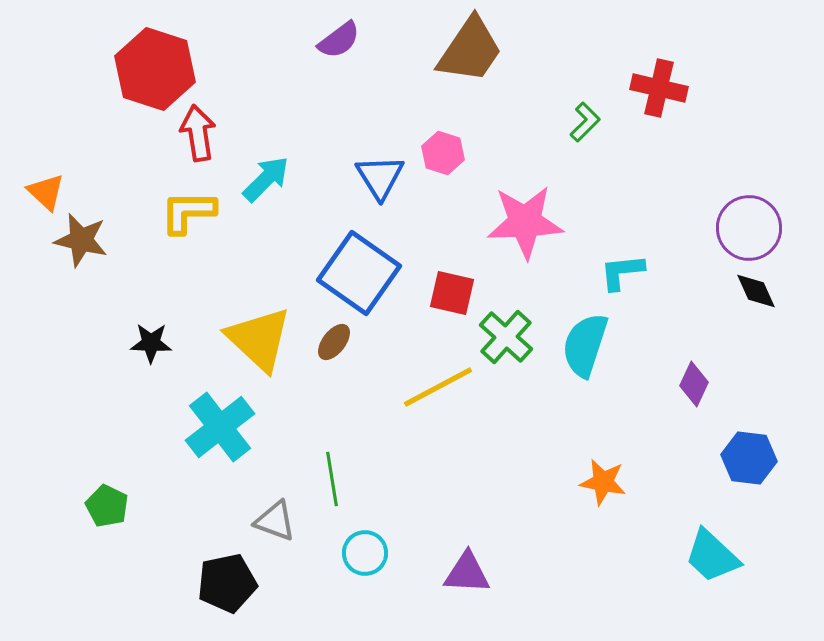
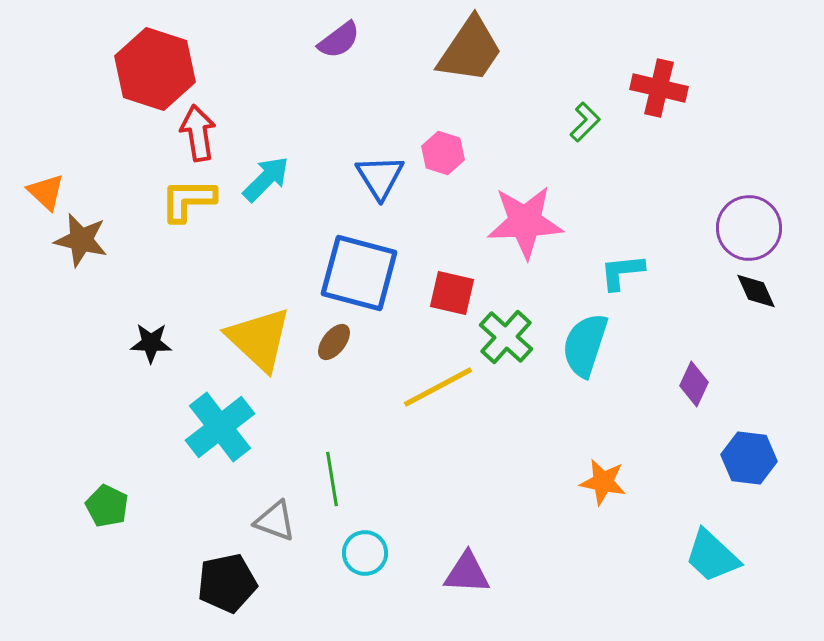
yellow L-shape: moved 12 px up
blue square: rotated 20 degrees counterclockwise
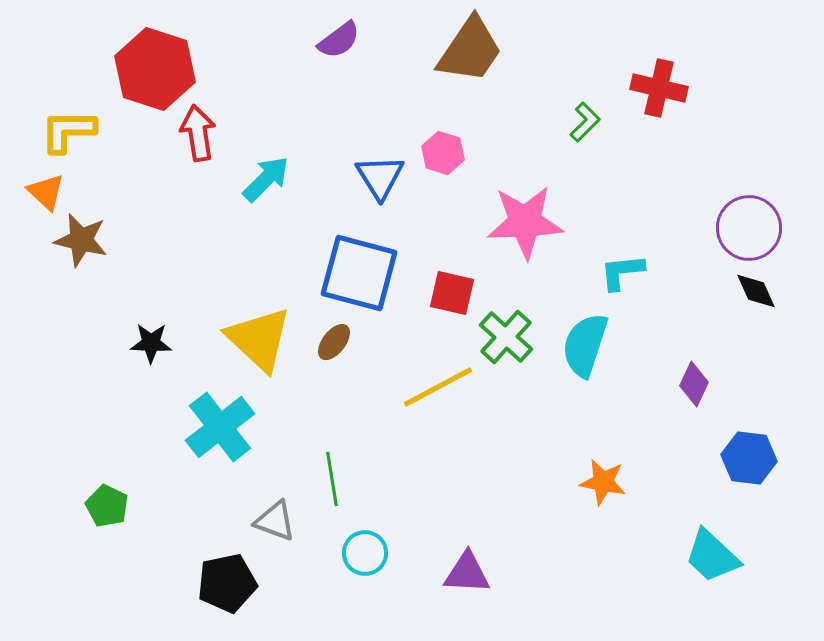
yellow L-shape: moved 120 px left, 69 px up
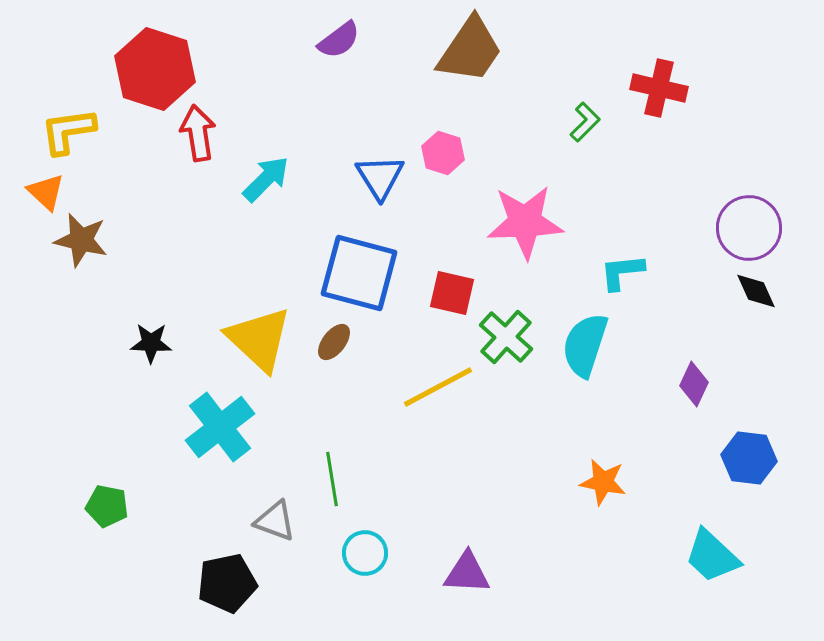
yellow L-shape: rotated 8 degrees counterclockwise
green pentagon: rotated 15 degrees counterclockwise
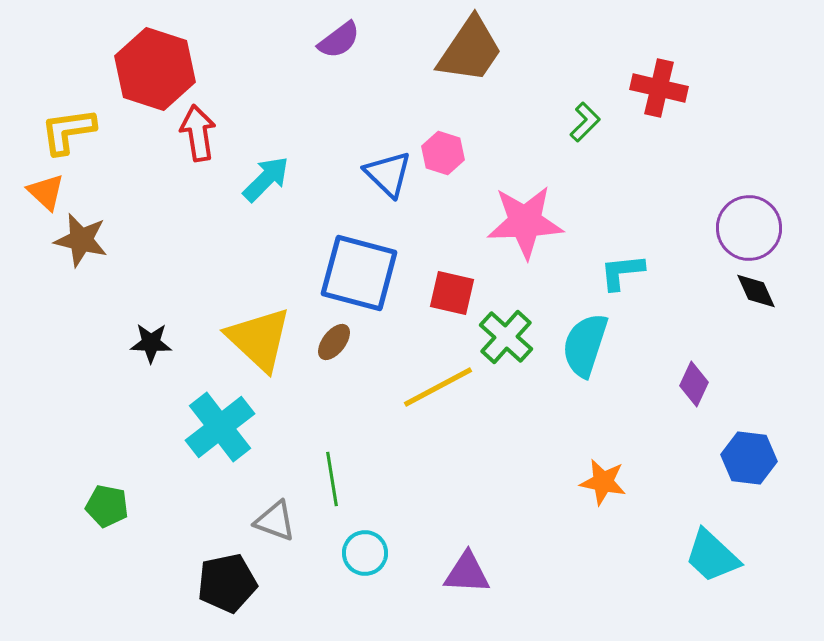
blue triangle: moved 8 px right, 3 px up; rotated 14 degrees counterclockwise
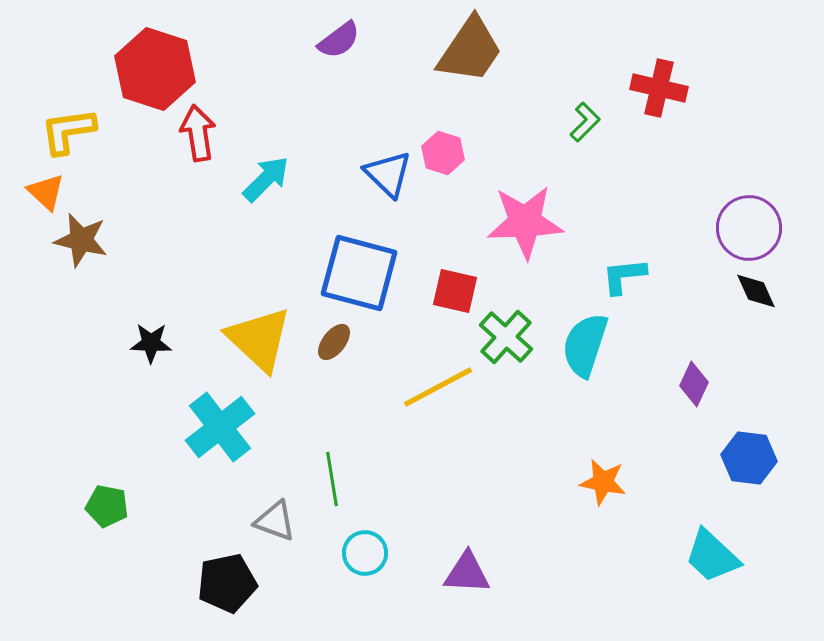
cyan L-shape: moved 2 px right, 4 px down
red square: moved 3 px right, 2 px up
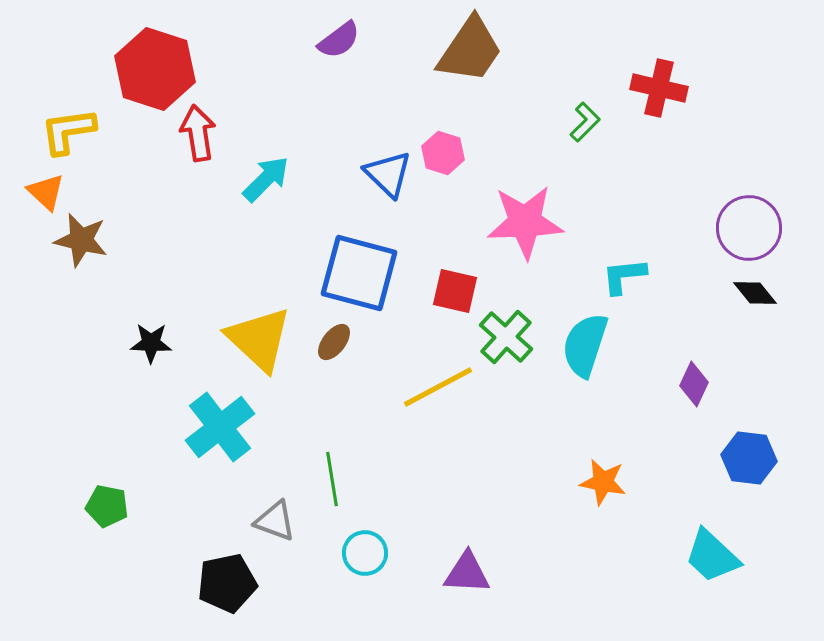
black diamond: moved 1 px left, 2 px down; rotated 15 degrees counterclockwise
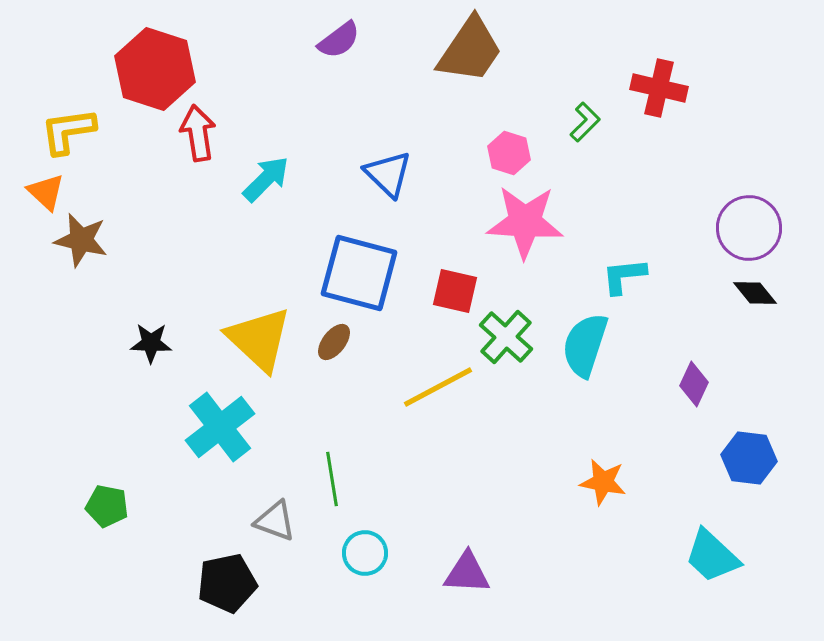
pink hexagon: moved 66 px right
pink star: rotated 6 degrees clockwise
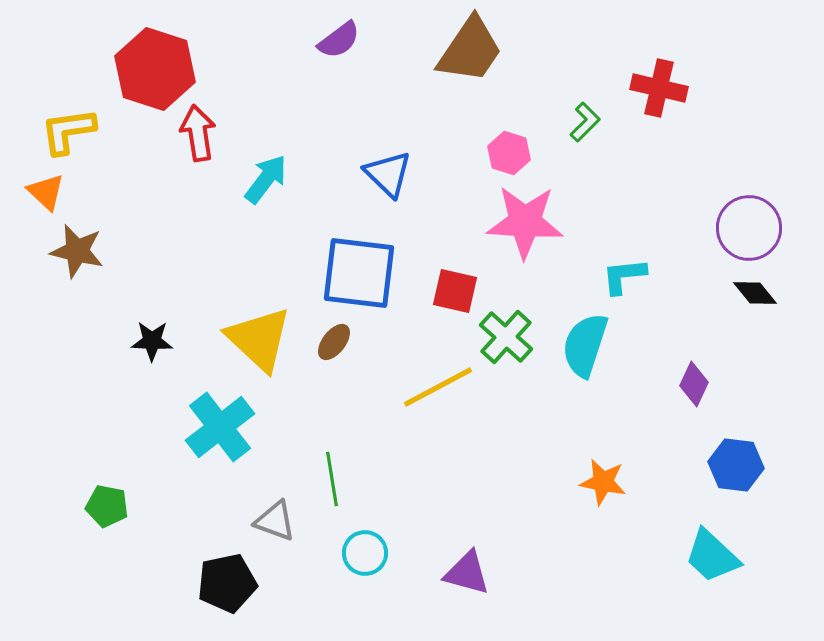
cyan arrow: rotated 8 degrees counterclockwise
brown star: moved 4 px left, 11 px down
blue square: rotated 8 degrees counterclockwise
black star: moved 1 px right, 2 px up
blue hexagon: moved 13 px left, 7 px down
purple triangle: rotated 12 degrees clockwise
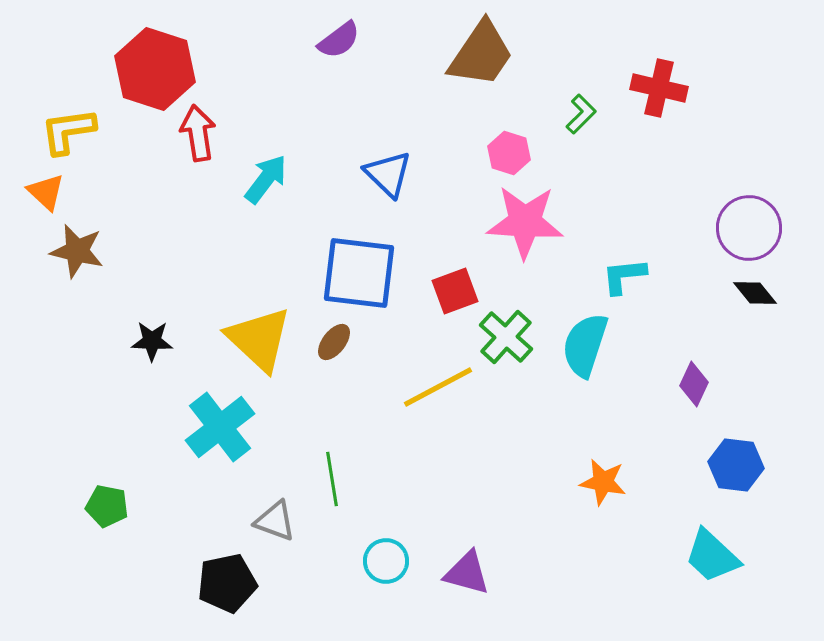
brown trapezoid: moved 11 px right, 4 px down
green L-shape: moved 4 px left, 8 px up
red square: rotated 33 degrees counterclockwise
cyan circle: moved 21 px right, 8 px down
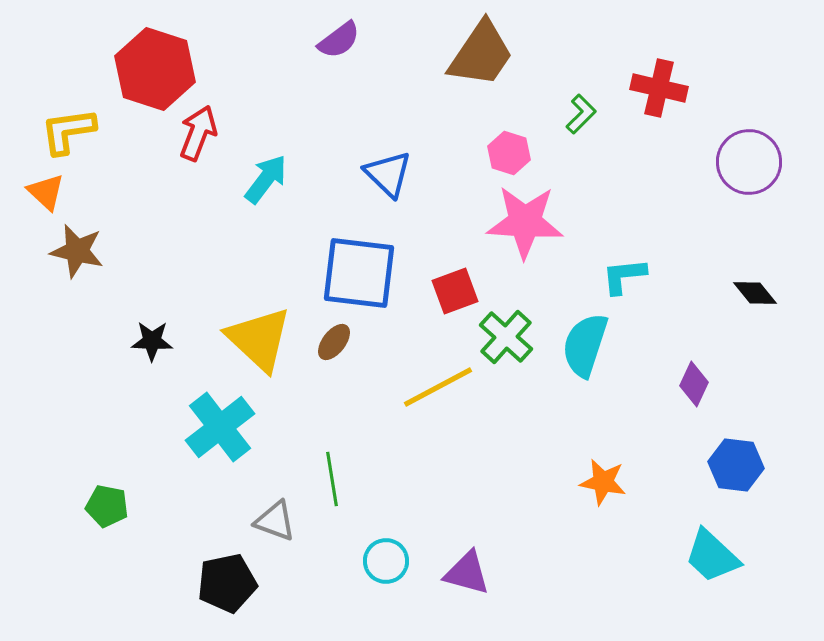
red arrow: rotated 30 degrees clockwise
purple circle: moved 66 px up
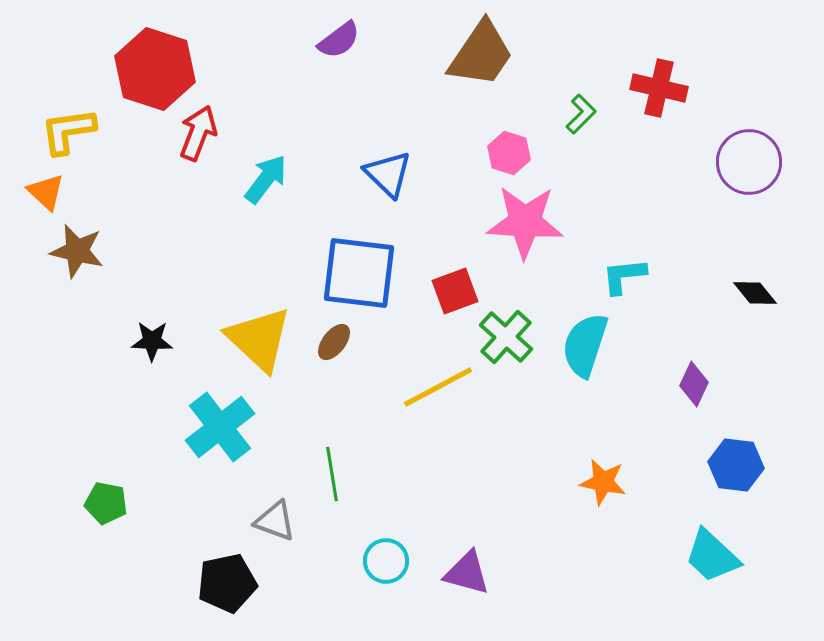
green line: moved 5 px up
green pentagon: moved 1 px left, 3 px up
